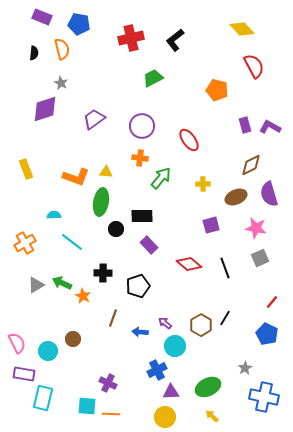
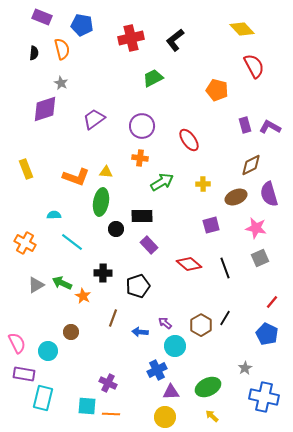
blue pentagon at (79, 24): moved 3 px right, 1 px down
green arrow at (161, 178): moved 1 px right, 4 px down; rotated 20 degrees clockwise
orange cross at (25, 243): rotated 30 degrees counterclockwise
brown circle at (73, 339): moved 2 px left, 7 px up
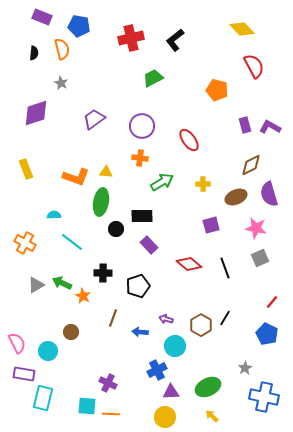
blue pentagon at (82, 25): moved 3 px left, 1 px down
purple diamond at (45, 109): moved 9 px left, 4 px down
purple arrow at (165, 323): moved 1 px right, 4 px up; rotated 24 degrees counterclockwise
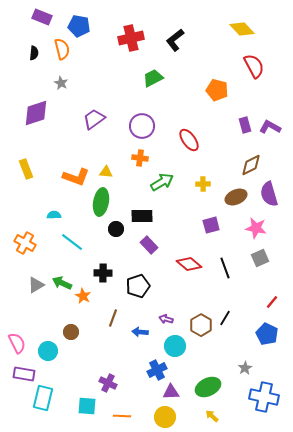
orange line at (111, 414): moved 11 px right, 2 px down
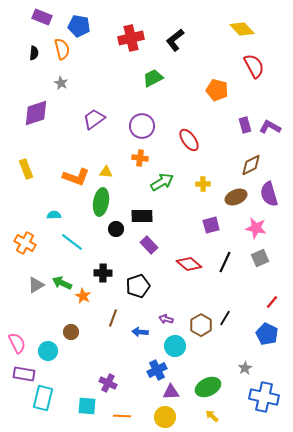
black line at (225, 268): moved 6 px up; rotated 45 degrees clockwise
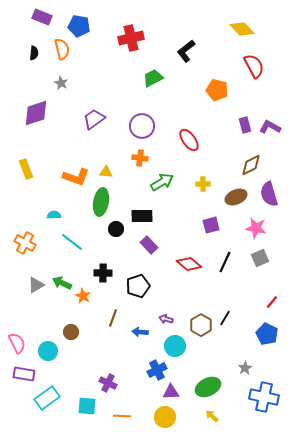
black L-shape at (175, 40): moved 11 px right, 11 px down
cyan rectangle at (43, 398): moved 4 px right; rotated 40 degrees clockwise
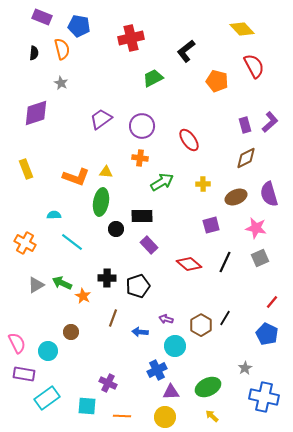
orange pentagon at (217, 90): moved 9 px up
purple trapezoid at (94, 119): moved 7 px right
purple L-shape at (270, 127): moved 5 px up; rotated 110 degrees clockwise
brown diamond at (251, 165): moved 5 px left, 7 px up
black cross at (103, 273): moved 4 px right, 5 px down
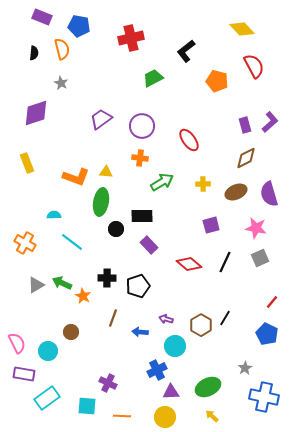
yellow rectangle at (26, 169): moved 1 px right, 6 px up
brown ellipse at (236, 197): moved 5 px up
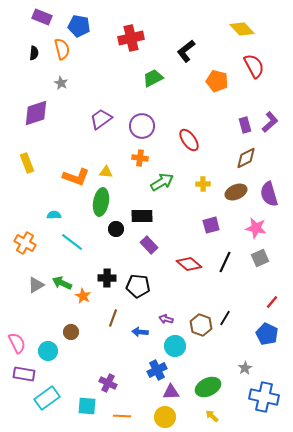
black pentagon at (138, 286): rotated 25 degrees clockwise
brown hexagon at (201, 325): rotated 10 degrees counterclockwise
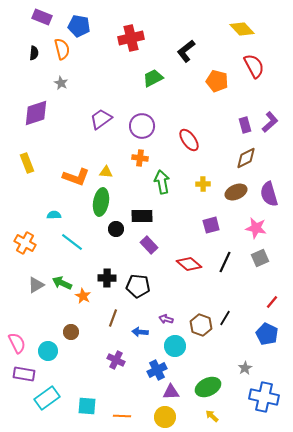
green arrow at (162, 182): rotated 70 degrees counterclockwise
purple cross at (108, 383): moved 8 px right, 23 px up
